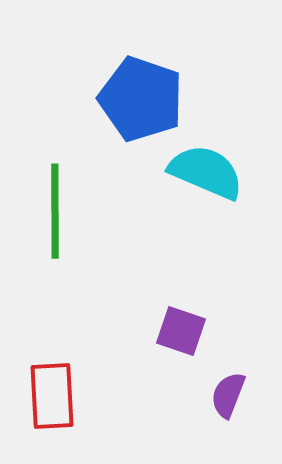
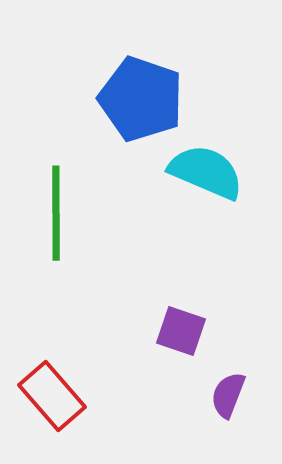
green line: moved 1 px right, 2 px down
red rectangle: rotated 38 degrees counterclockwise
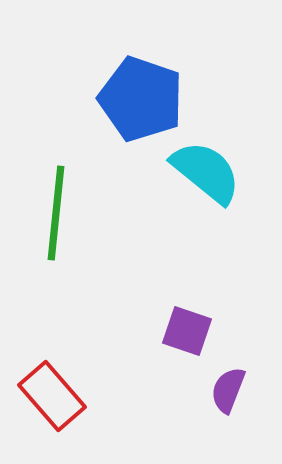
cyan semicircle: rotated 16 degrees clockwise
green line: rotated 6 degrees clockwise
purple square: moved 6 px right
purple semicircle: moved 5 px up
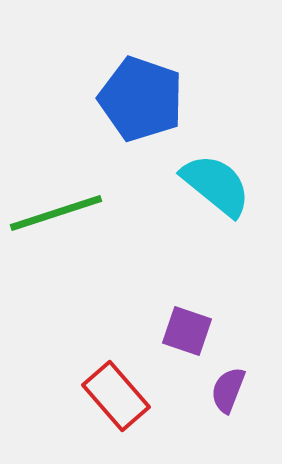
cyan semicircle: moved 10 px right, 13 px down
green line: rotated 66 degrees clockwise
red rectangle: moved 64 px right
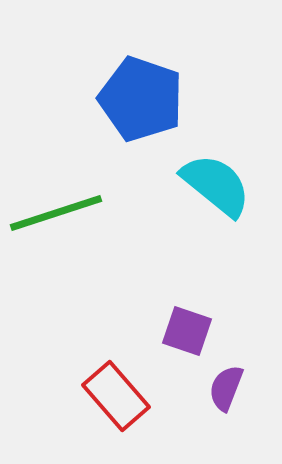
purple semicircle: moved 2 px left, 2 px up
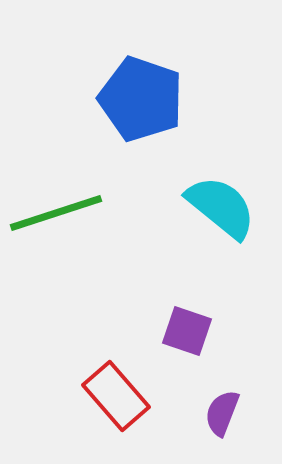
cyan semicircle: moved 5 px right, 22 px down
purple semicircle: moved 4 px left, 25 px down
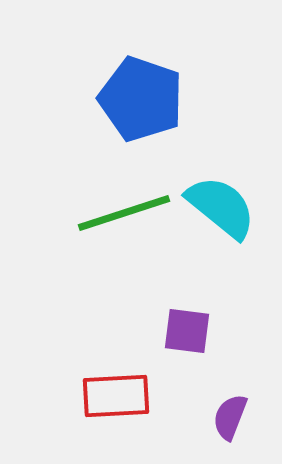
green line: moved 68 px right
purple square: rotated 12 degrees counterclockwise
red rectangle: rotated 52 degrees counterclockwise
purple semicircle: moved 8 px right, 4 px down
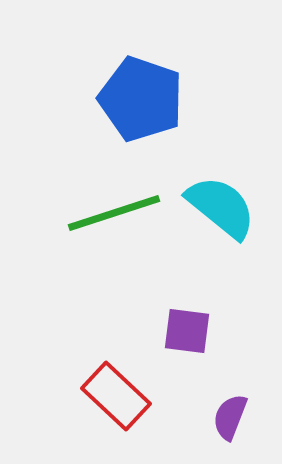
green line: moved 10 px left
red rectangle: rotated 46 degrees clockwise
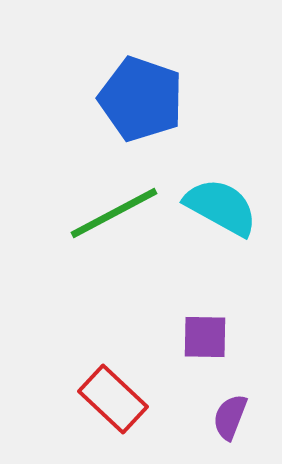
cyan semicircle: rotated 10 degrees counterclockwise
green line: rotated 10 degrees counterclockwise
purple square: moved 18 px right, 6 px down; rotated 6 degrees counterclockwise
red rectangle: moved 3 px left, 3 px down
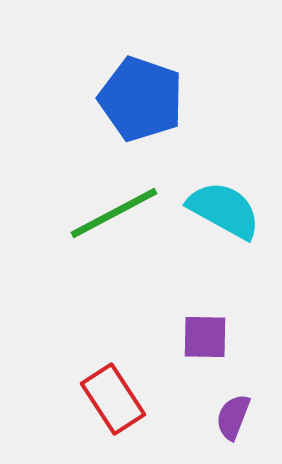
cyan semicircle: moved 3 px right, 3 px down
red rectangle: rotated 14 degrees clockwise
purple semicircle: moved 3 px right
